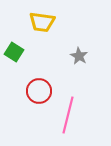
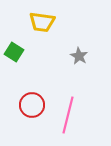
red circle: moved 7 px left, 14 px down
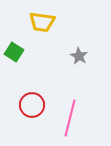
pink line: moved 2 px right, 3 px down
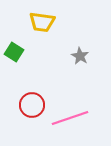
gray star: moved 1 px right
pink line: rotated 57 degrees clockwise
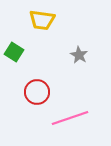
yellow trapezoid: moved 2 px up
gray star: moved 1 px left, 1 px up
red circle: moved 5 px right, 13 px up
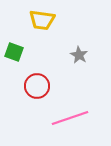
green square: rotated 12 degrees counterclockwise
red circle: moved 6 px up
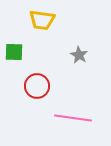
green square: rotated 18 degrees counterclockwise
pink line: moved 3 px right; rotated 27 degrees clockwise
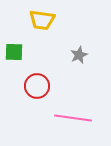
gray star: rotated 18 degrees clockwise
